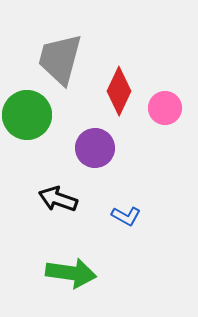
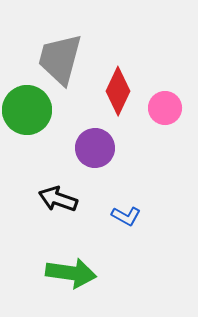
red diamond: moved 1 px left
green circle: moved 5 px up
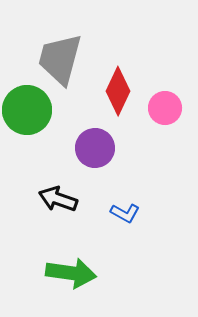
blue L-shape: moved 1 px left, 3 px up
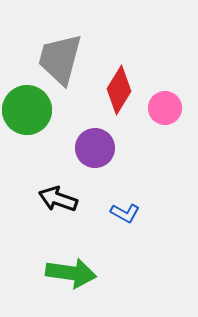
red diamond: moved 1 px right, 1 px up; rotated 6 degrees clockwise
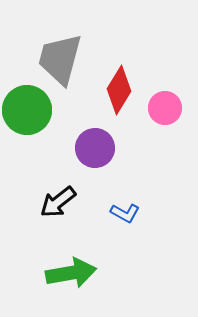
black arrow: moved 3 px down; rotated 57 degrees counterclockwise
green arrow: rotated 18 degrees counterclockwise
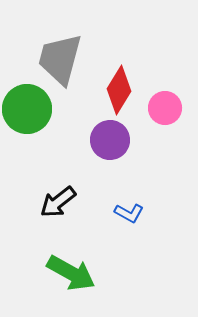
green circle: moved 1 px up
purple circle: moved 15 px right, 8 px up
blue L-shape: moved 4 px right
green arrow: rotated 39 degrees clockwise
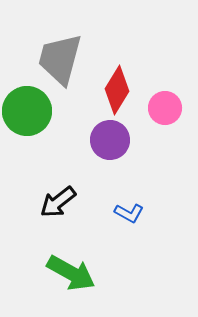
red diamond: moved 2 px left
green circle: moved 2 px down
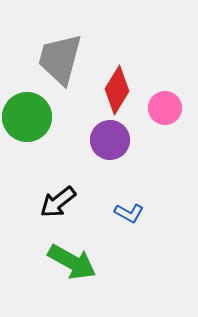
green circle: moved 6 px down
green arrow: moved 1 px right, 11 px up
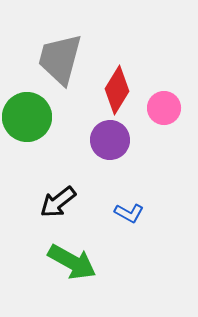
pink circle: moved 1 px left
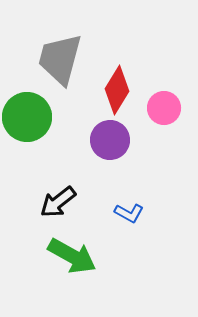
green arrow: moved 6 px up
